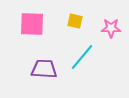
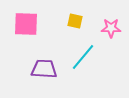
pink square: moved 6 px left
cyan line: moved 1 px right
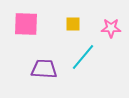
yellow square: moved 2 px left, 3 px down; rotated 14 degrees counterclockwise
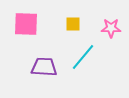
purple trapezoid: moved 2 px up
